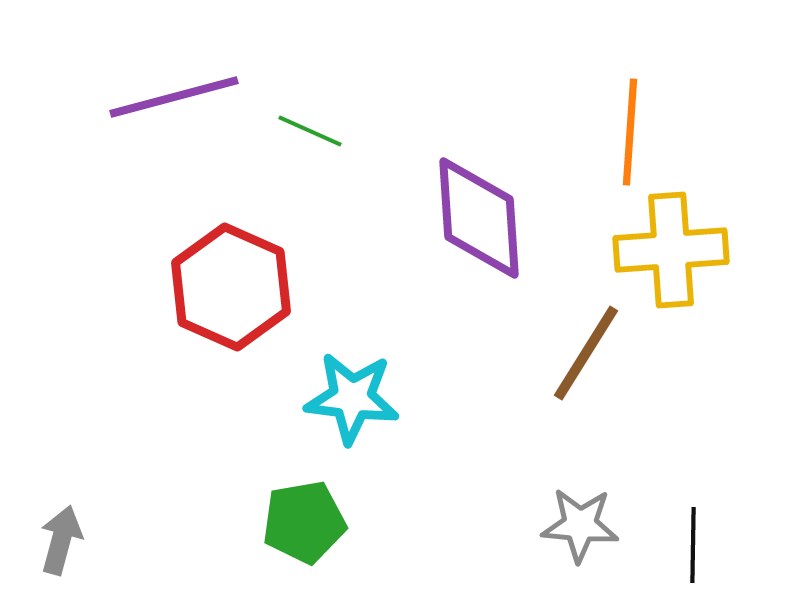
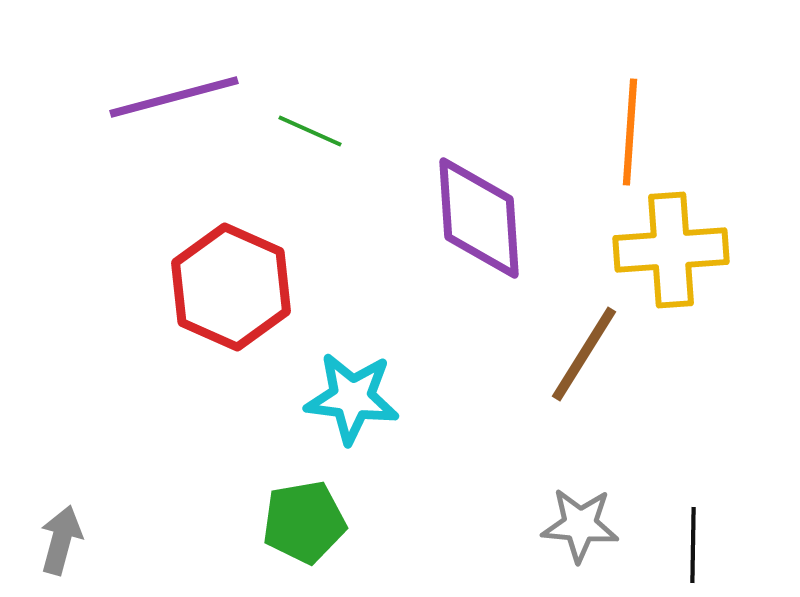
brown line: moved 2 px left, 1 px down
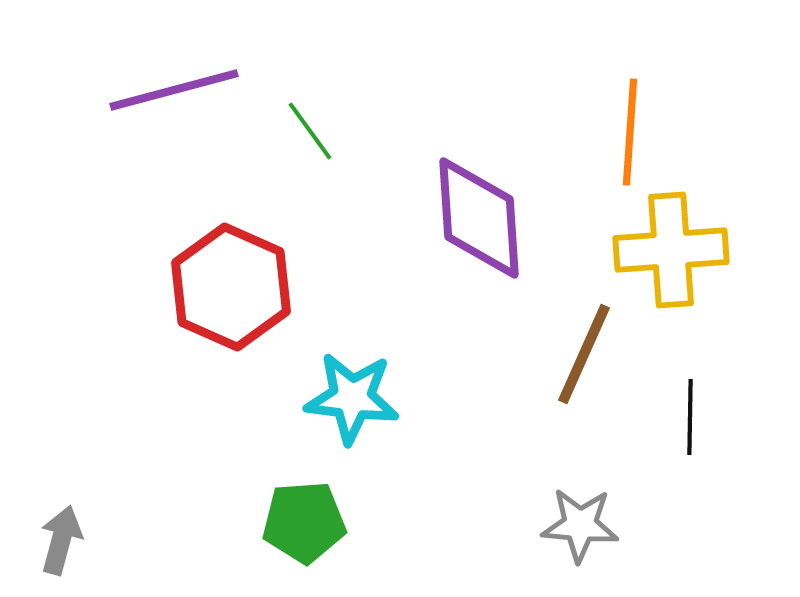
purple line: moved 7 px up
green line: rotated 30 degrees clockwise
brown line: rotated 8 degrees counterclockwise
green pentagon: rotated 6 degrees clockwise
black line: moved 3 px left, 128 px up
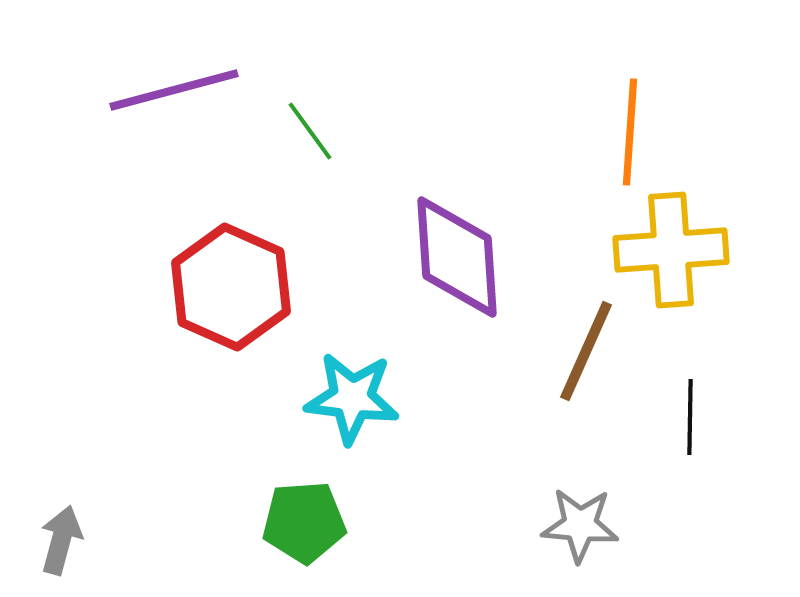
purple diamond: moved 22 px left, 39 px down
brown line: moved 2 px right, 3 px up
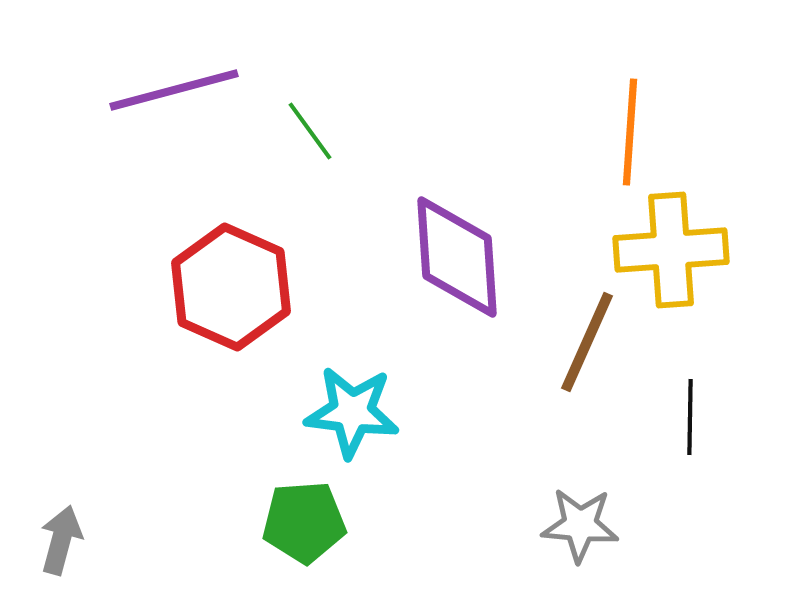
brown line: moved 1 px right, 9 px up
cyan star: moved 14 px down
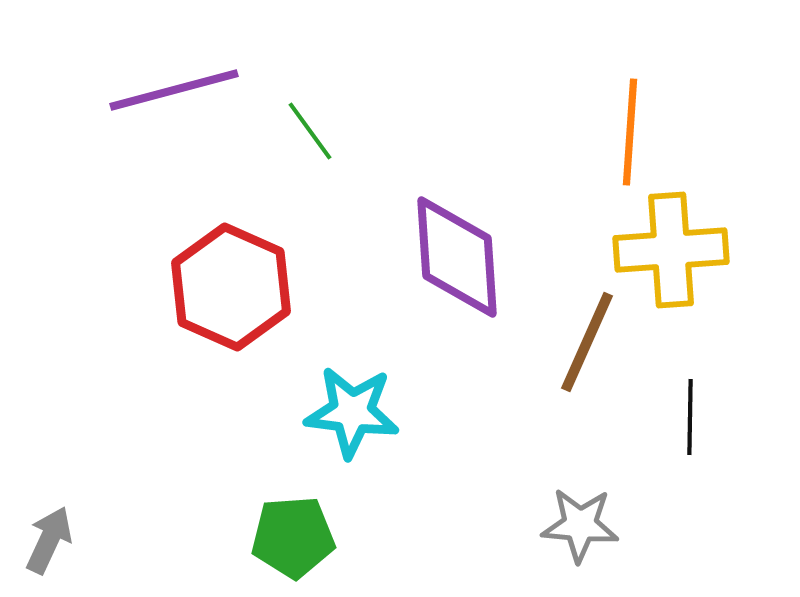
green pentagon: moved 11 px left, 15 px down
gray arrow: moved 12 px left; rotated 10 degrees clockwise
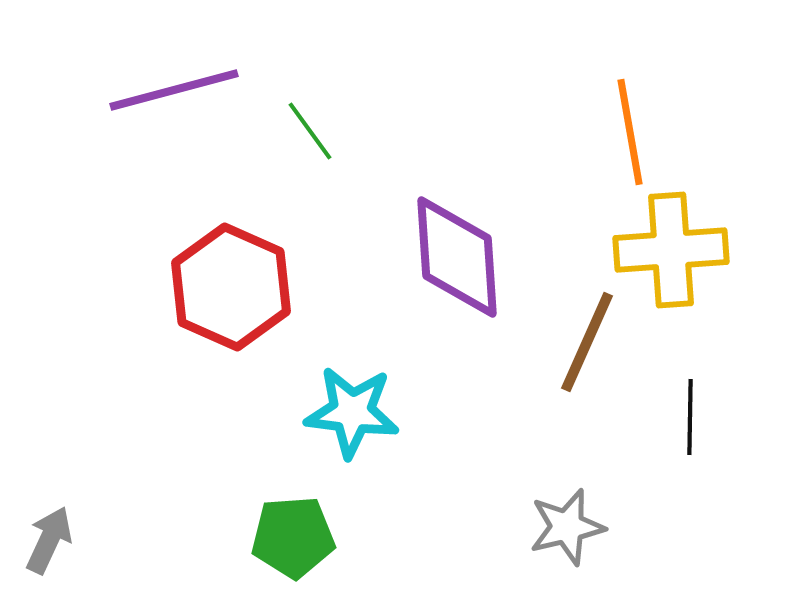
orange line: rotated 14 degrees counterclockwise
gray star: moved 13 px left, 2 px down; rotated 18 degrees counterclockwise
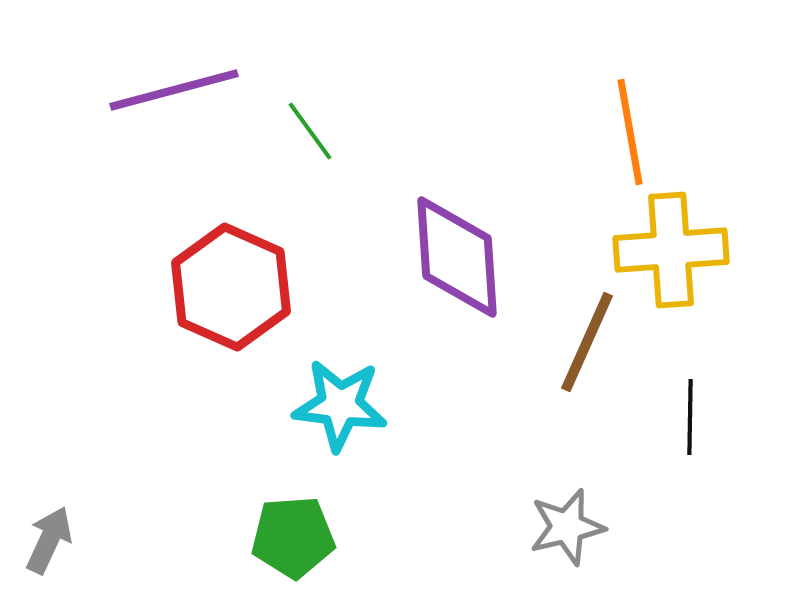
cyan star: moved 12 px left, 7 px up
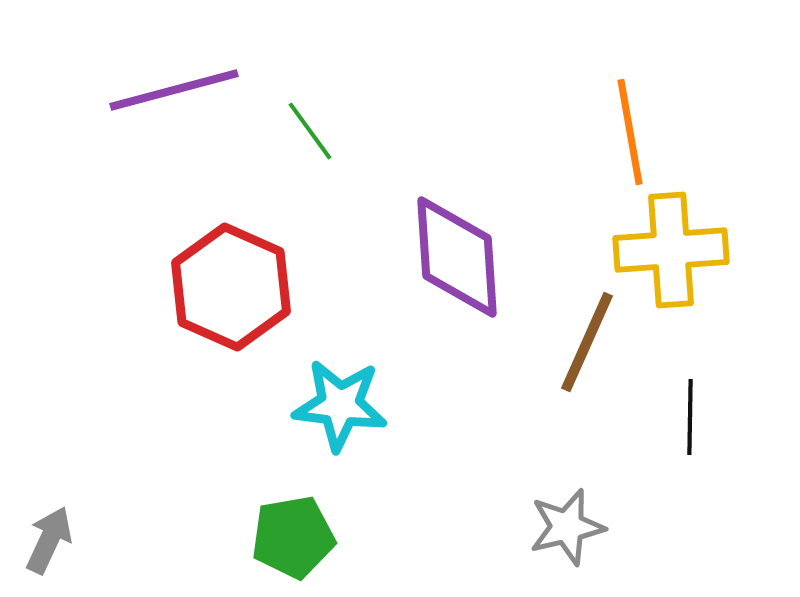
green pentagon: rotated 6 degrees counterclockwise
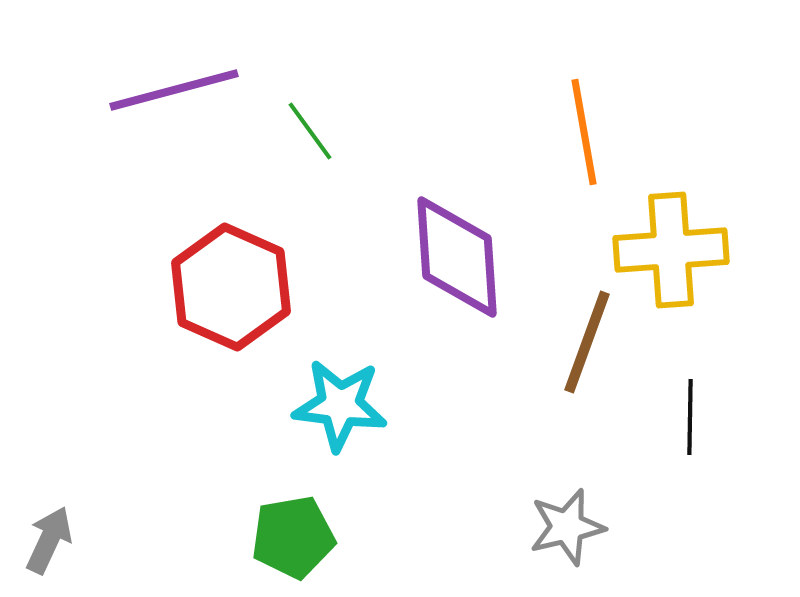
orange line: moved 46 px left
brown line: rotated 4 degrees counterclockwise
